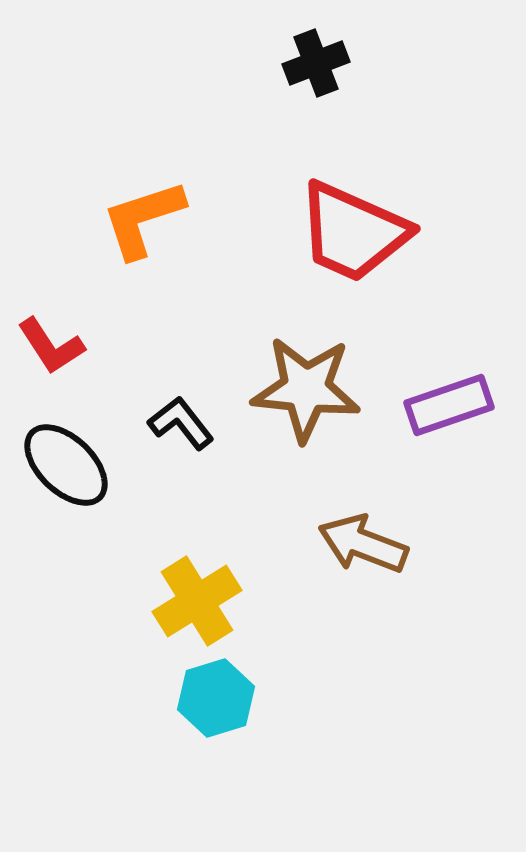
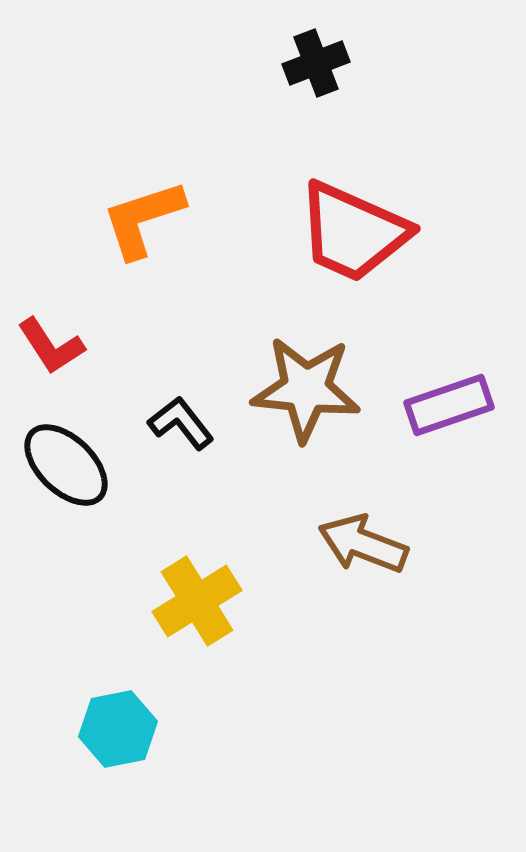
cyan hexagon: moved 98 px left, 31 px down; rotated 6 degrees clockwise
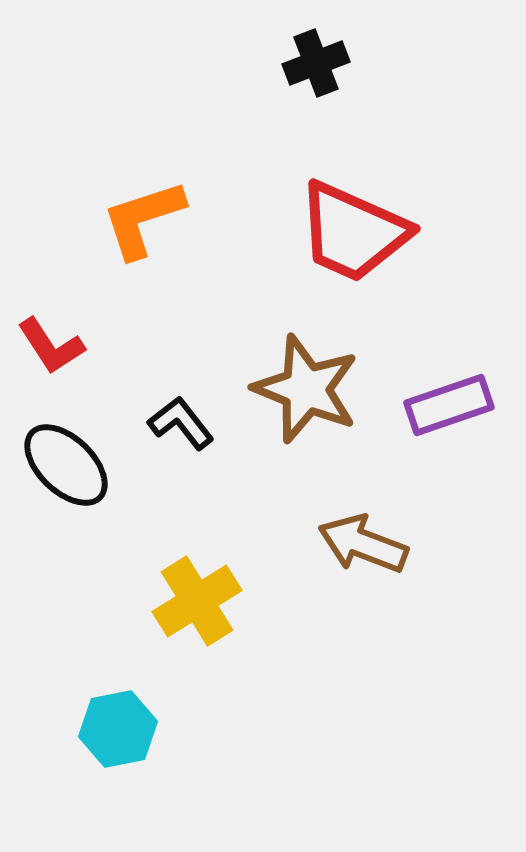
brown star: rotated 16 degrees clockwise
